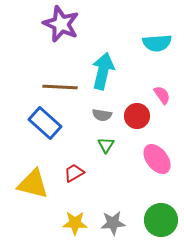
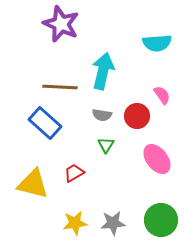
yellow star: rotated 10 degrees counterclockwise
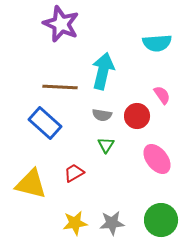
yellow triangle: moved 2 px left
gray star: moved 1 px left
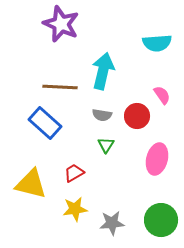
pink ellipse: rotated 52 degrees clockwise
yellow star: moved 14 px up
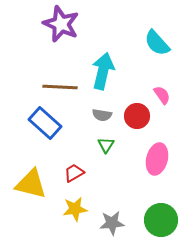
cyan semicircle: rotated 52 degrees clockwise
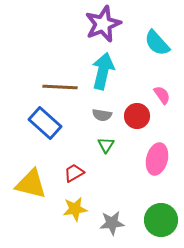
purple star: moved 42 px right; rotated 27 degrees clockwise
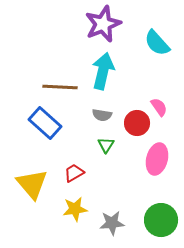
pink semicircle: moved 3 px left, 12 px down
red circle: moved 7 px down
yellow triangle: moved 1 px right; rotated 36 degrees clockwise
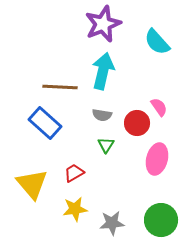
cyan semicircle: moved 1 px up
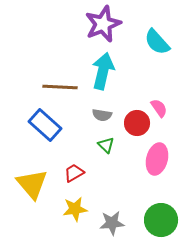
pink semicircle: moved 1 px down
blue rectangle: moved 2 px down
green triangle: rotated 18 degrees counterclockwise
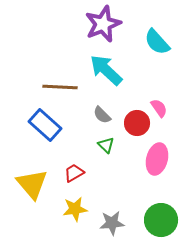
cyan arrow: moved 3 px right, 1 px up; rotated 60 degrees counterclockwise
gray semicircle: rotated 36 degrees clockwise
